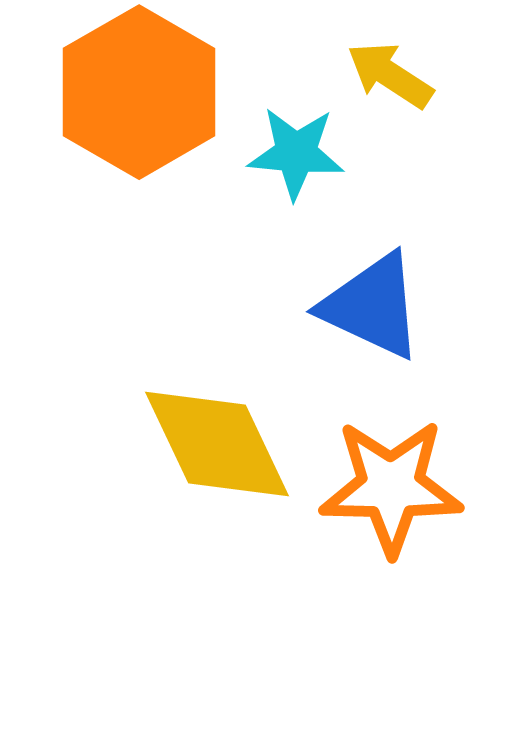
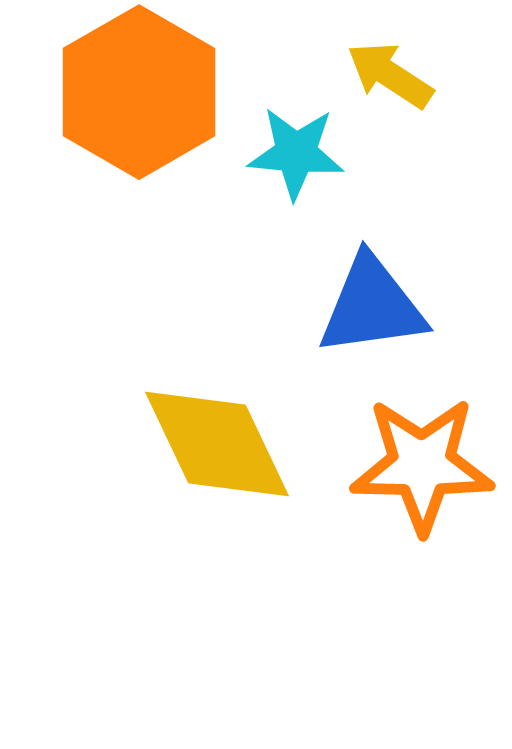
blue triangle: rotated 33 degrees counterclockwise
orange star: moved 31 px right, 22 px up
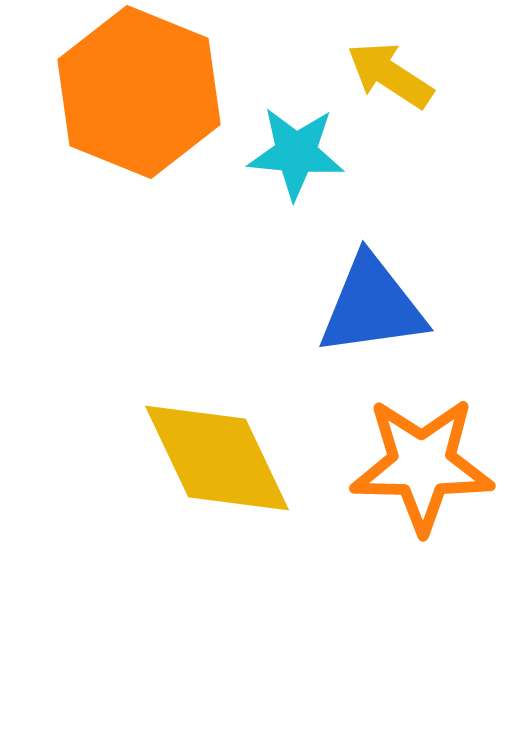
orange hexagon: rotated 8 degrees counterclockwise
yellow diamond: moved 14 px down
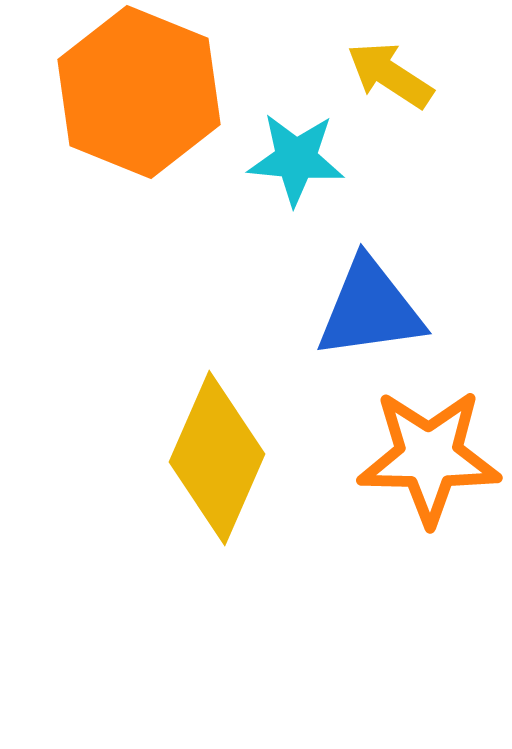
cyan star: moved 6 px down
blue triangle: moved 2 px left, 3 px down
yellow diamond: rotated 49 degrees clockwise
orange star: moved 7 px right, 8 px up
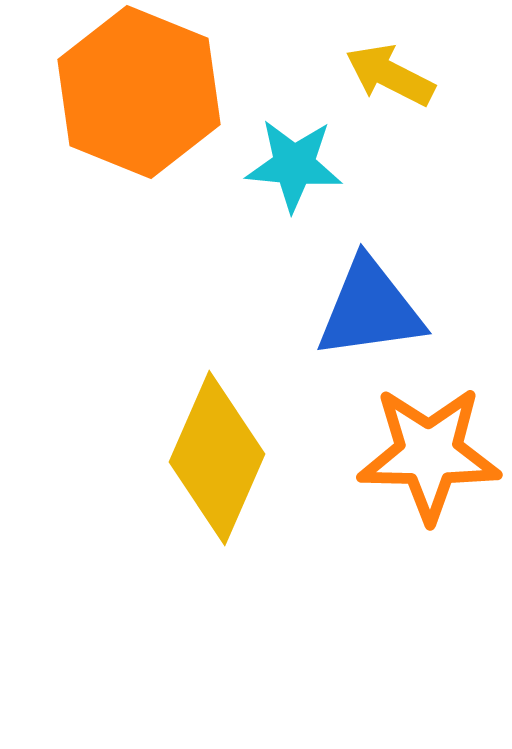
yellow arrow: rotated 6 degrees counterclockwise
cyan star: moved 2 px left, 6 px down
orange star: moved 3 px up
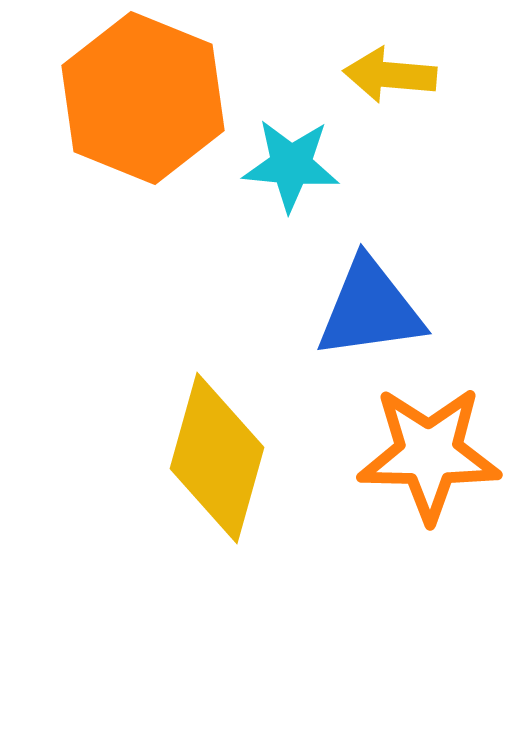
yellow arrow: rotated 22 degrees counterclockwise
orange hexagon: moved 4 px right, 6 px down
cyan star: moved 3 px left
yellow diamond: rotated 8 degrees counterclockwise
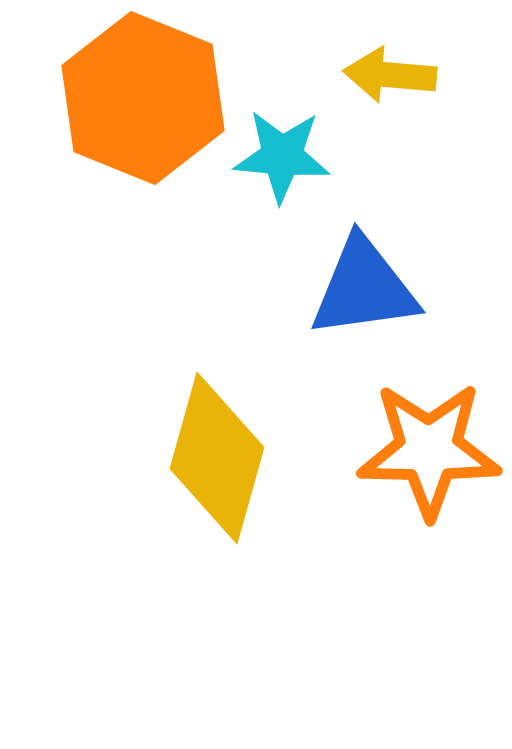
cyan star: moved 9 px left, 9 px up
blue triangle: moved 6 px left, 21 px up
orange star: moved 4 px up
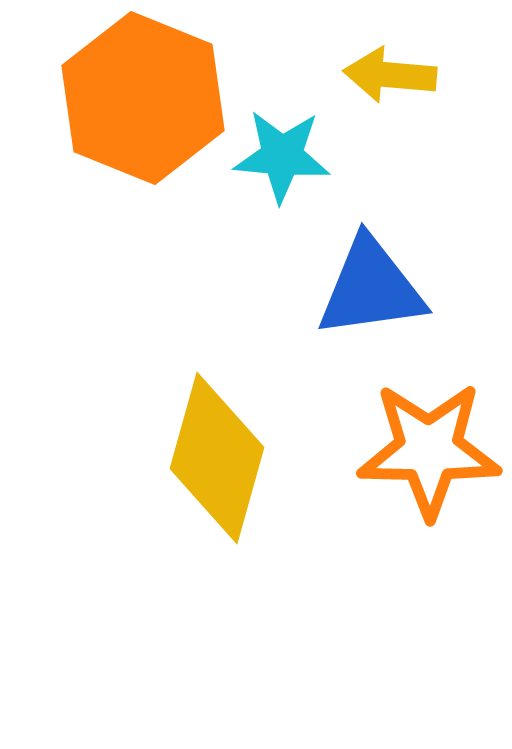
blue triangle: moved 7 px right
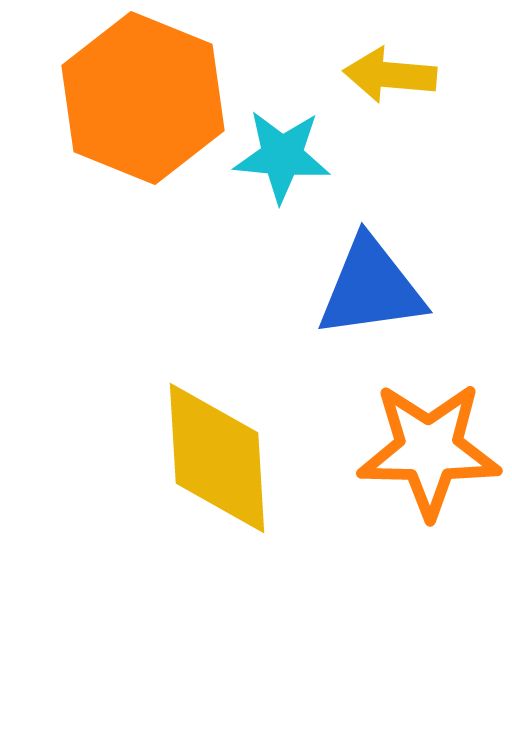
yellow diamond: rotated 19 degrees counterclockwise
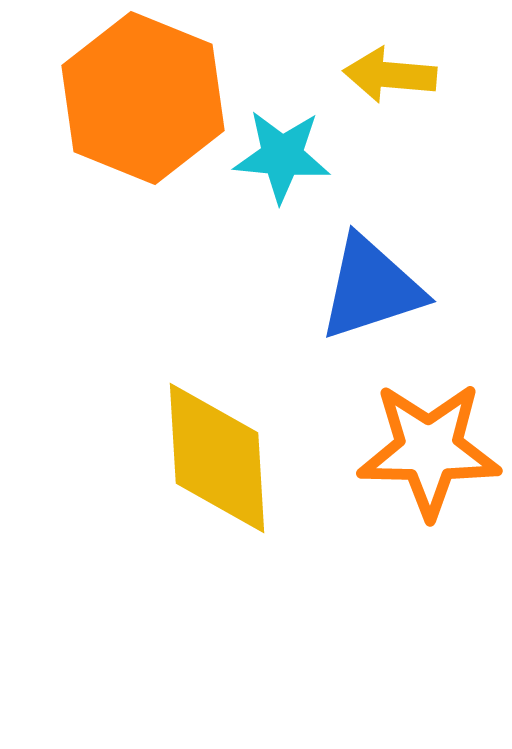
blue triangle: rotated 10 degrees counterclockwise
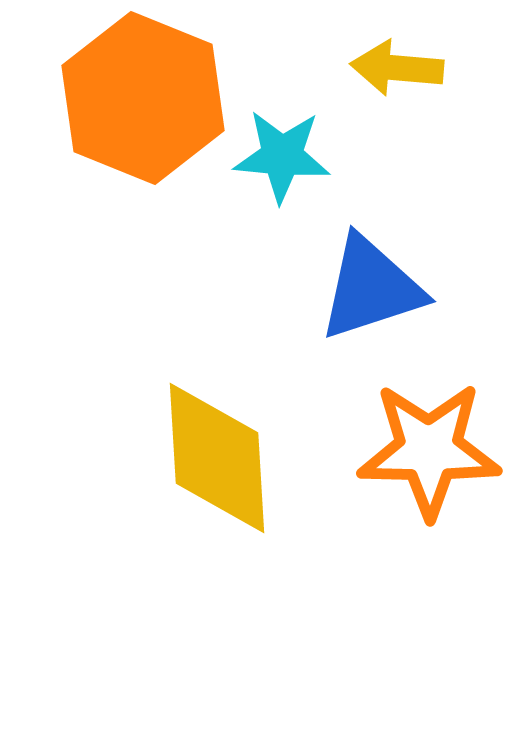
yellow arrow: moved 7 px right, 7 px up
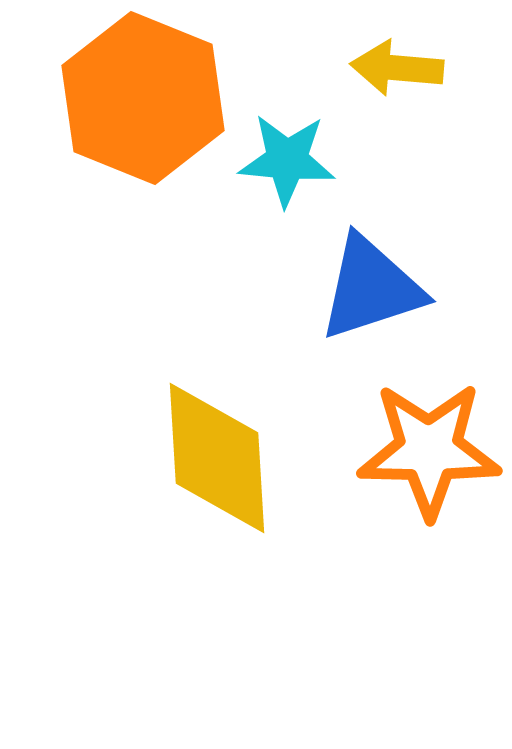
cyan star: moved 5 px right, 4 px down
